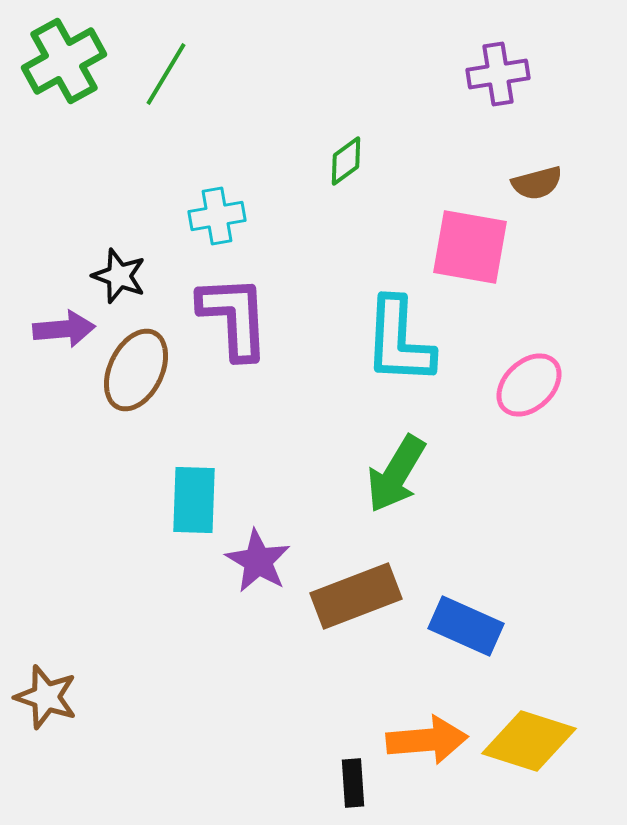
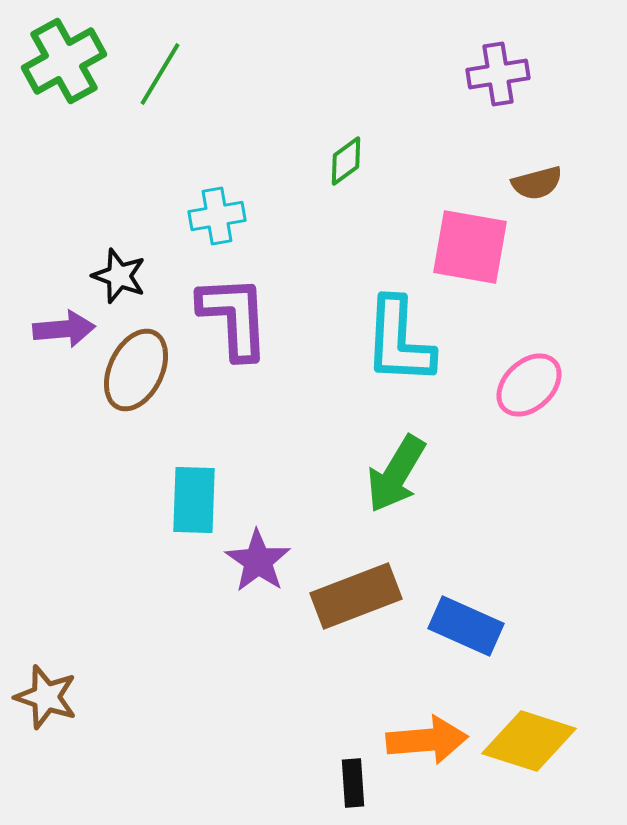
green line: moved 6 px left
purple star: rotated 4 degrees clockwise
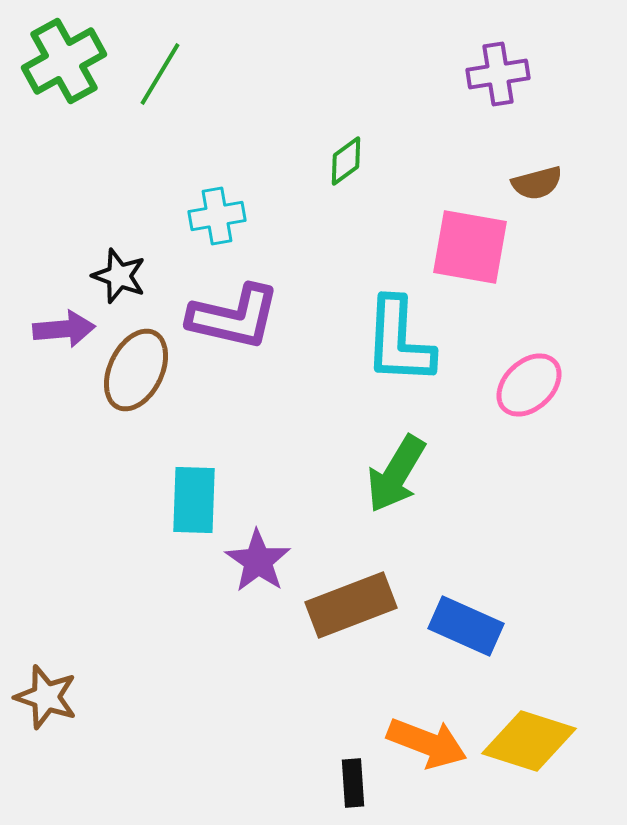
purple L-shape: rotated 106 degrees clockwise
brown rectangle: moved 5 px left, 9 px down
orange arrow: moved 3 px down; rotated 26 degrees clockwise
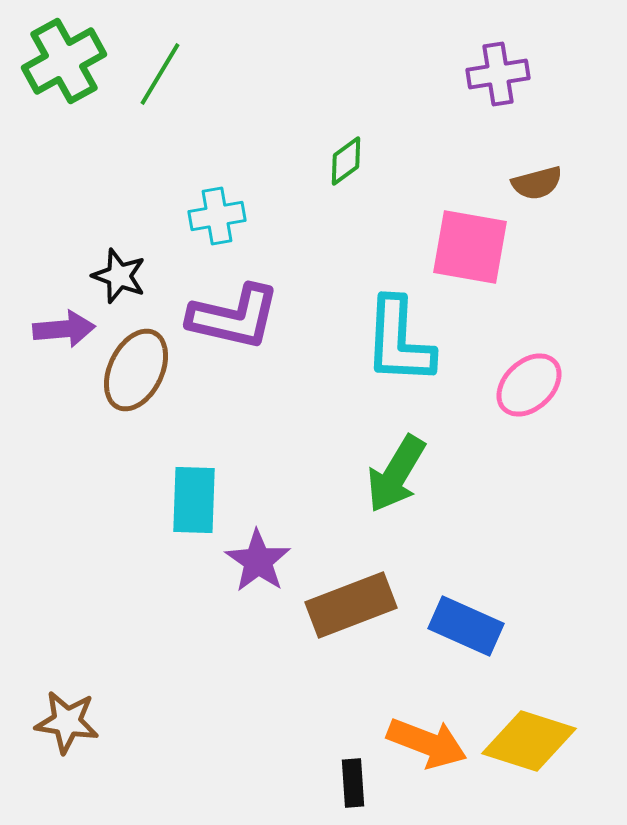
brown star: moved 21 px right, 25 px down; rotated 10 degrees counterclockwise
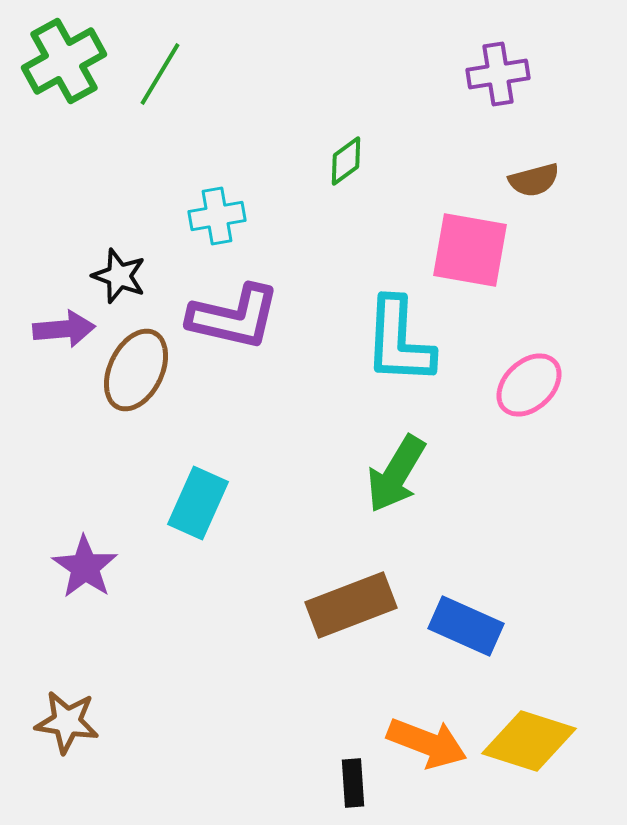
brown semicircle: moved 3 px left, 3 px up
pink square: moved 3 px down
cyan rectangle: moved 4 px right, 3 px down; rotated 22 degrees clockwise
purple star: moved 173 px left, 6 px down
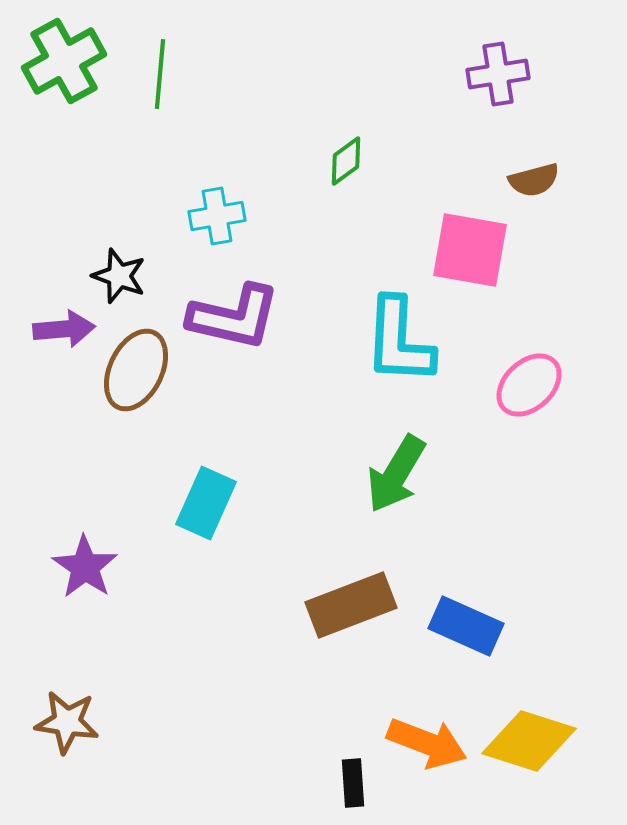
green line: rotated 26 degrees counterclockwise
cyan rectangle: moved 8 px right
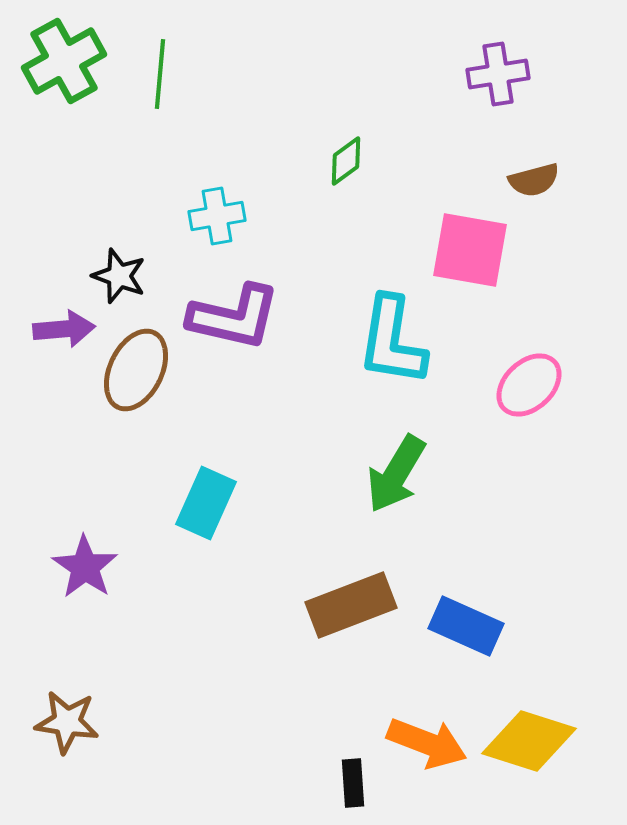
cyan L-shape: moved 7 px left; rotated 6 degrees clockwise
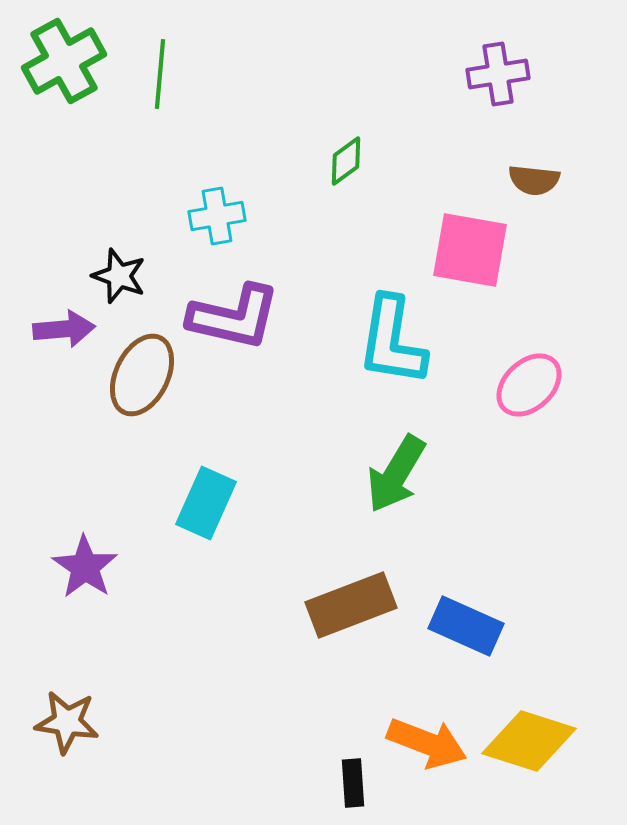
brown semicircle: rotated 21 degrees clockwise
brown ellipse: moved 6 px right, 5 px down
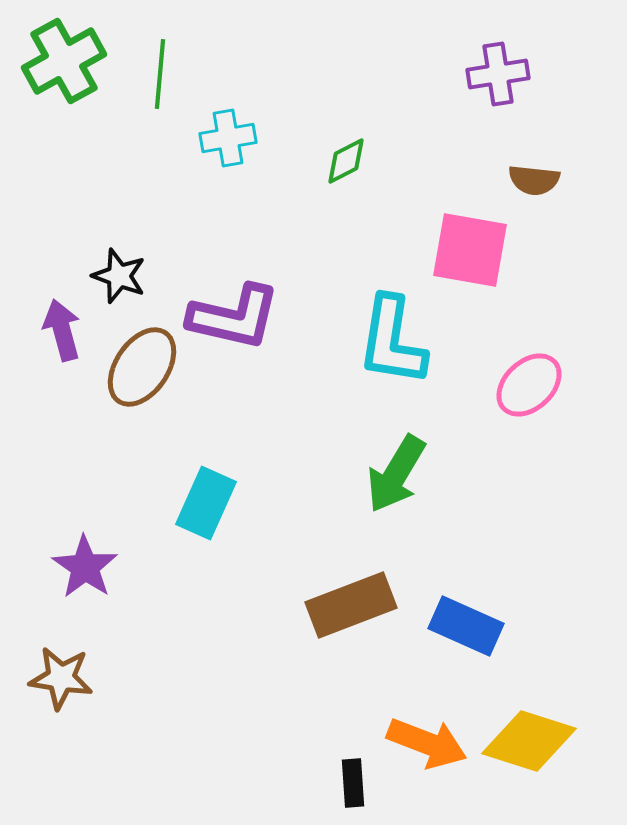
green diamond: rotated 9 degrees clockwise
cyan cross: moved 11 px right, 78 px up
purple arrow: moved 2 px left, 1 px down; rotated 100 degrees counterclockwise
brown ellipse: moved 8 px up; rotated 8 degrees clockwise
brown star: moved 6 px left, 44 px up
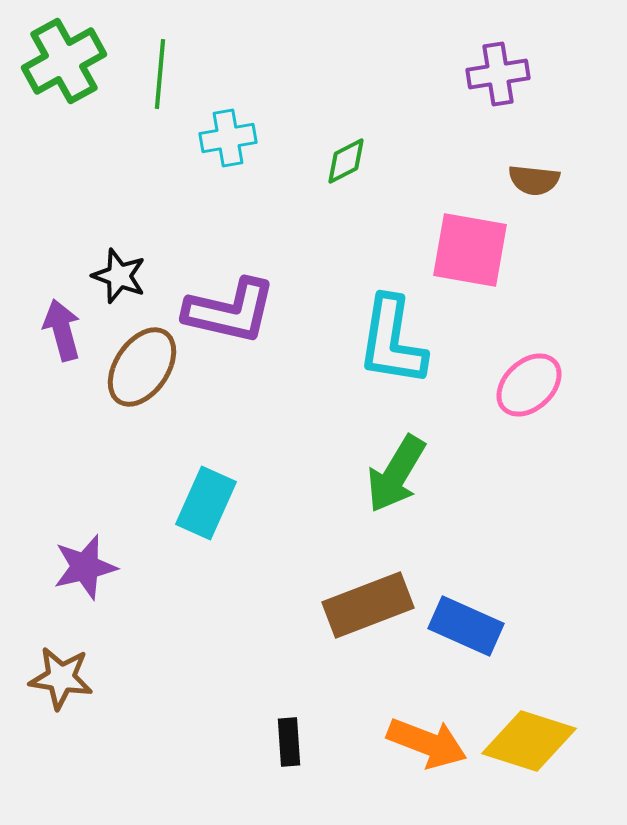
purple L-shape: moved 4 px left, 6 px up
purple star: rotated 24 degrees clockwise
brown rectangle: moved 17 px right
black rectangle: moved 64 px left, 41 px up
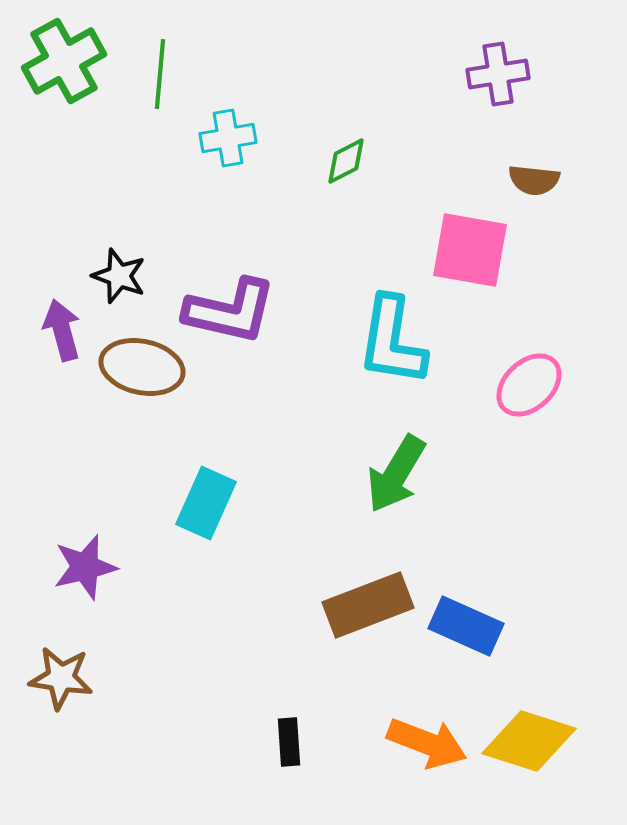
brown ellipse: rotated 68 degrees clockwise
